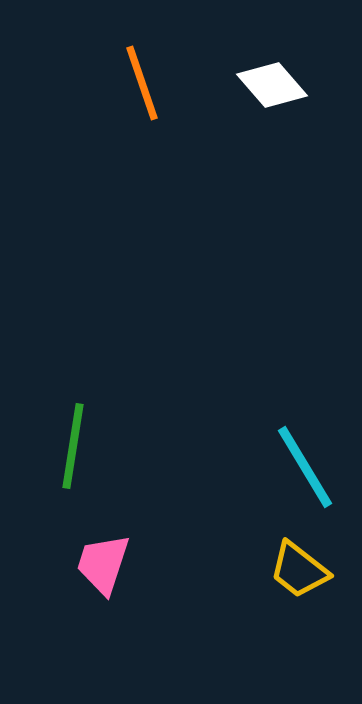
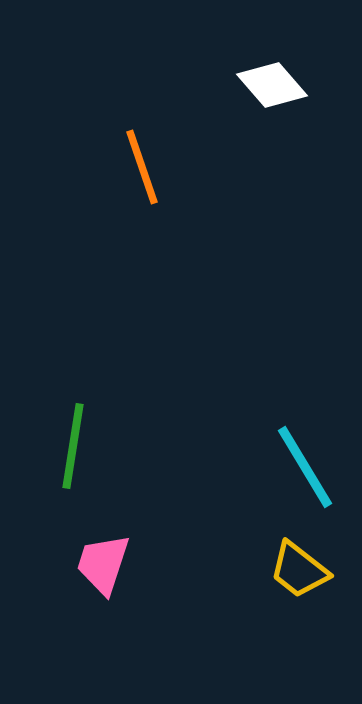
orange line: moved 84 px down
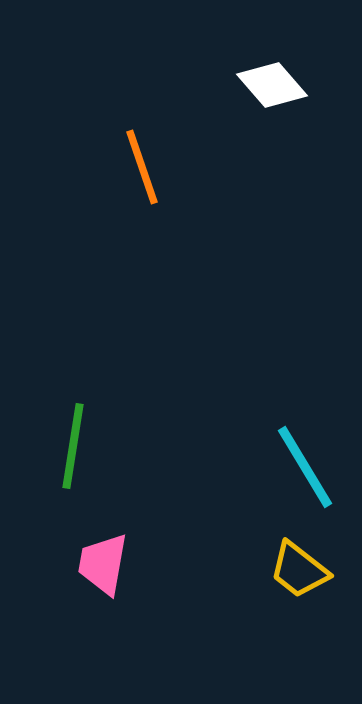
pink trapezoid: rotated 8 degrees counterclockwise
